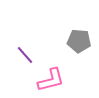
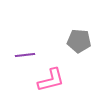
purple line: rotated 54 degrees counterclockwise
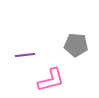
gray pentagon: moved 3 px left, 4 px down
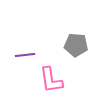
pink L-shape: rotated 96 degrees clockwise
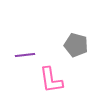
gray pentagon: rotated 10 degrees clockwise
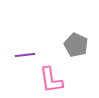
gray pentagon: rotated 10 degrees clockwise
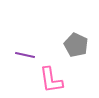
purple line: rotated 18 degrees clockwise
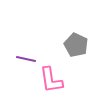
purple line: moved 1 px right, 4 px down
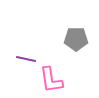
gray pentagon: moved 6 px up; rotated 25 degrees counterclockwise
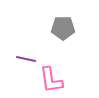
gray pentagon: moved 13 px left, 11 px up
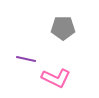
pink L-shape: moved 5 px right, 2 px up; rotated 56 degrees counterclockwise
